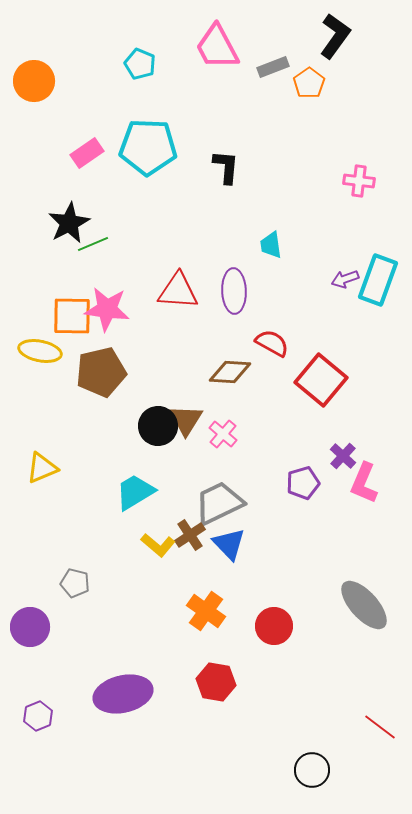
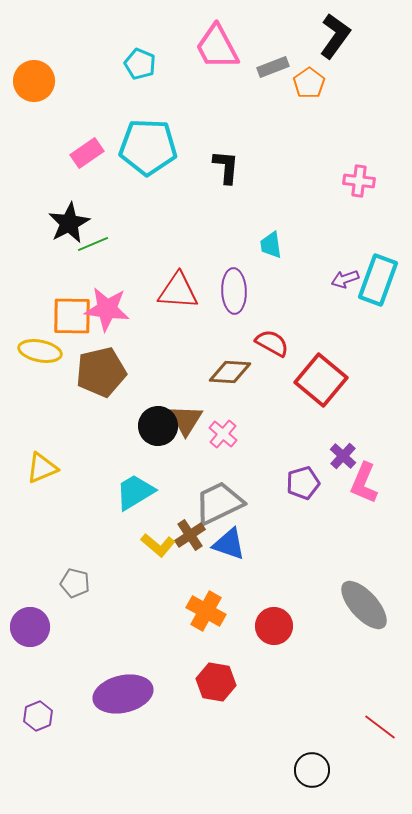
blue triangle at (229, 544): rotated 27 degrees counterclockwise
orange cross at (206, 611): rotated 6 degrees counterclockwise
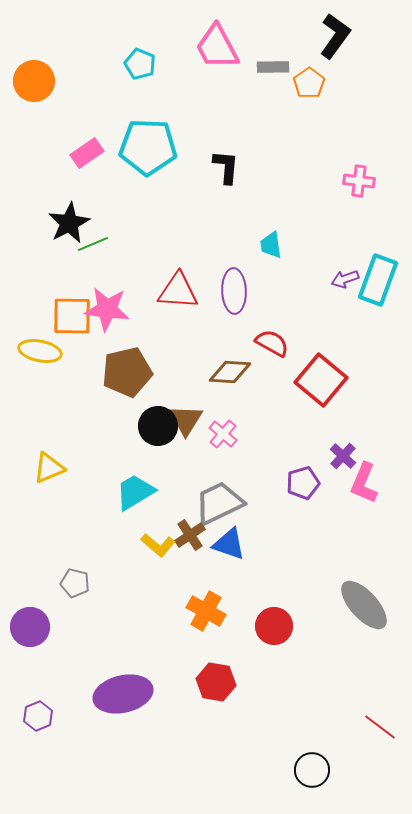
gray rectangle at (273, 67): rotated 20 degrees clockwise
brown pentagon at (101, 372): moved 26 px right
yellow triangle at (42, 468): moved 7 px right
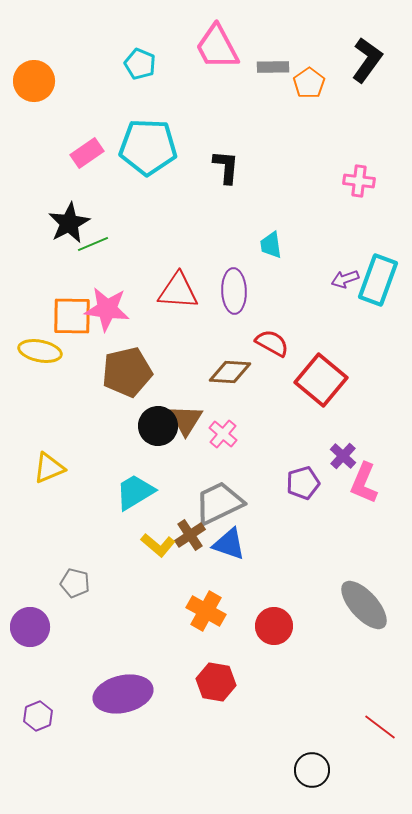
black L-shape at (335, 36): moved 32 px right, 24 px down
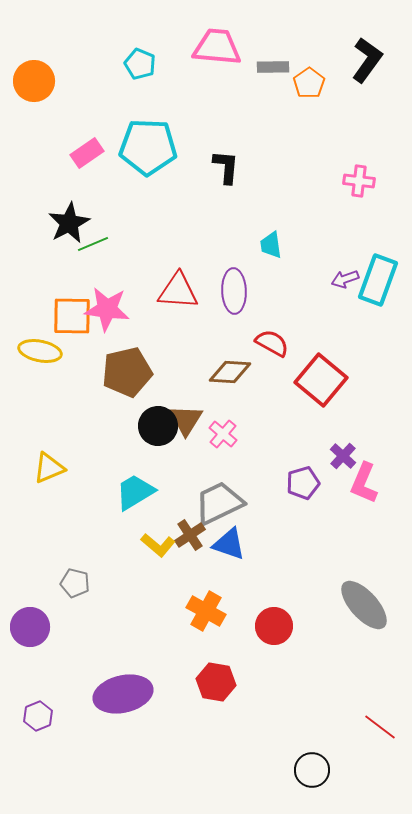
pink trapezoid at (217, 47): rotated 123 degrees clockwise
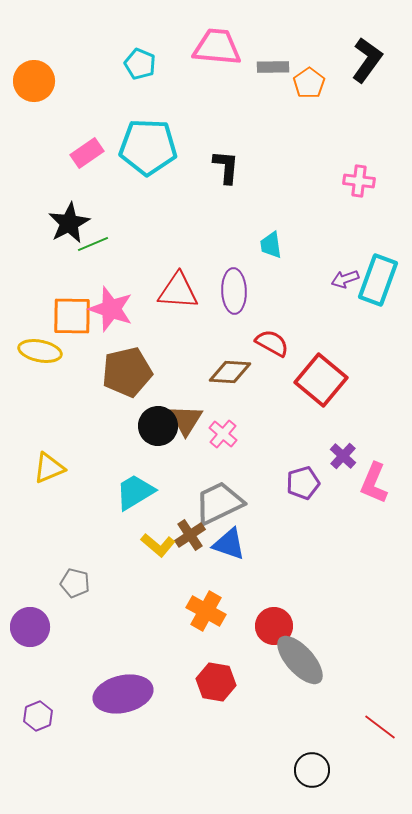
pink star at (107, 309): moved 4 px right; rotated 12 degrees clockwise
pink L-shape at (364, 483): moved 10 px right
gray ellipse at (364, 605): moved 64 px left, 55 px down
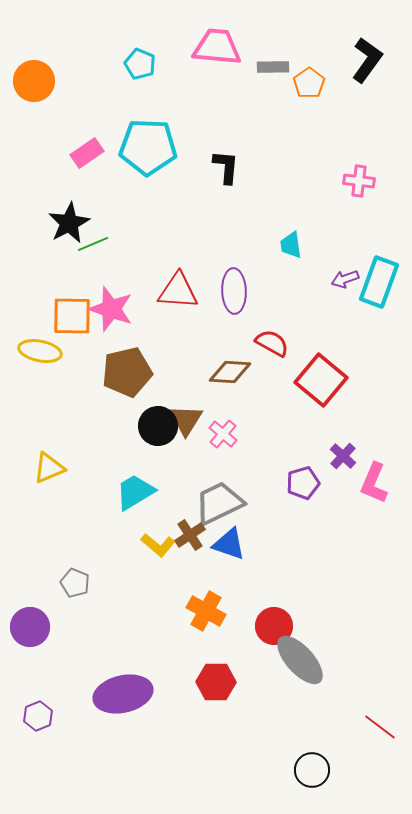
cyan trapezoid at (271, 245): moved 20 px right
cyan rectangle at (378, 280): moved 1 px right, 2 px down
gray pentagon at (75, 583): rotated 8 degrees clockwise
red hexagon at (216, 682): rotated 9 degrees counterclockwise
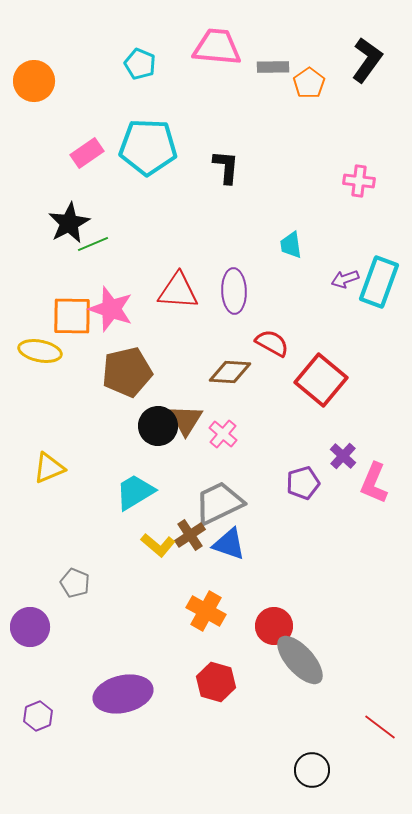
red hexagon at (216, 682): rotated 15 degrees clockwise
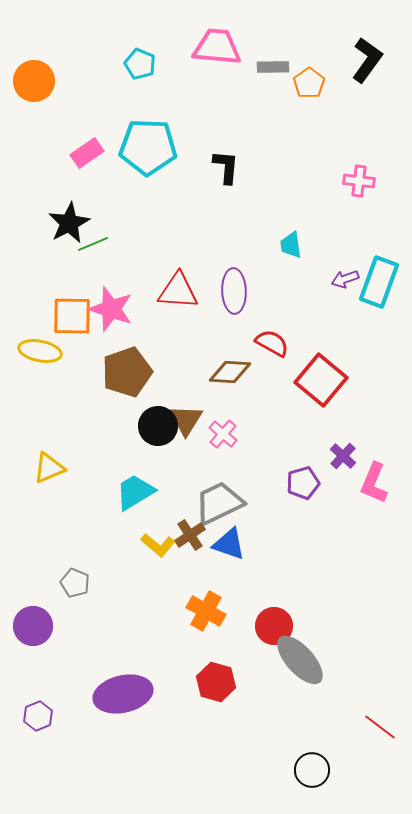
brown pentagon at (127, 372): rotated 6 degrees counterclockwise
purple circle at (30, 627): moved 3 px right, 1 px up
